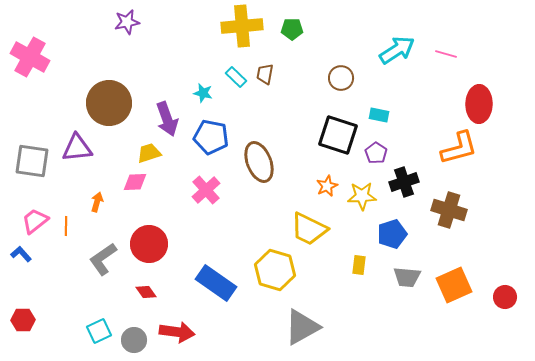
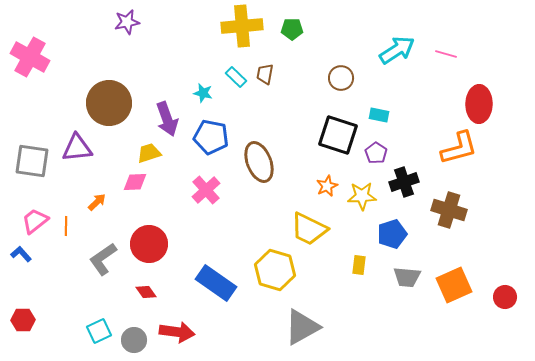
orange arrow at (97, 202): rotated 30 degrees clockwise
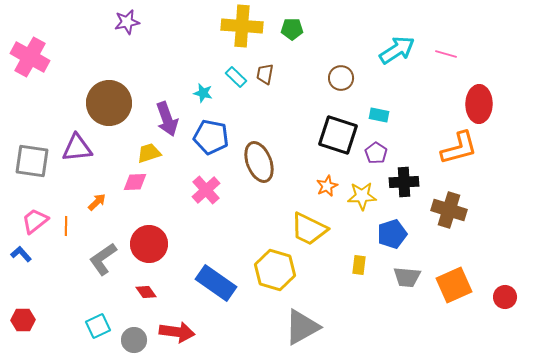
yellow cross at (242, 26): rotated 9 degrees clockwise
black cross at (404, 182): rotated 16 degrees clockwise
cyan square at (99, 331): moved 1 px left, 5 px up
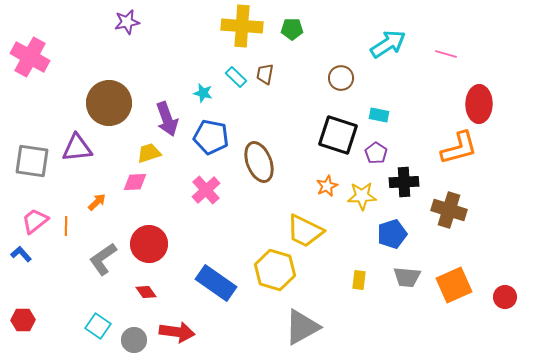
cyan arrow at (397, 50): moved 9 px left, 6 px up
yellow trapezoid at (309, 229): moved 4 px left, 2 px down
yellow rectangle at (359, 265): moved 15 px down
cyan square at (98, 326): rotated 30 degrees counterclockwise
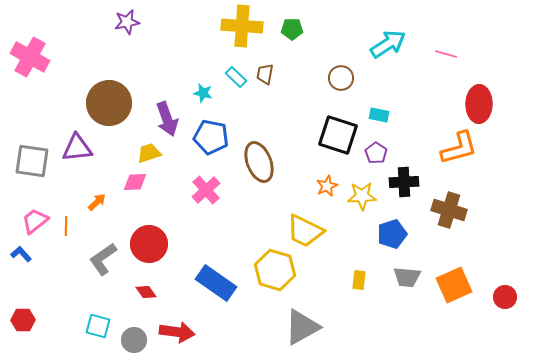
cyan square at (98, 326): rotated 20 degrees counterclockwise
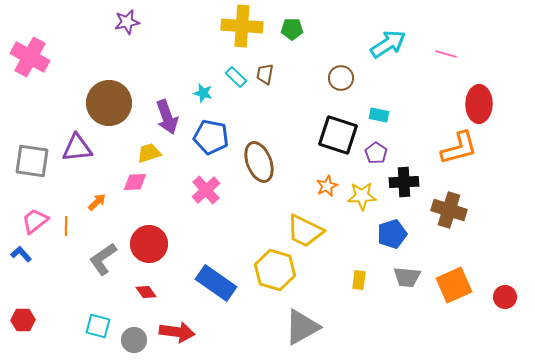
purple arrow at (167, 119): moved 2 px up
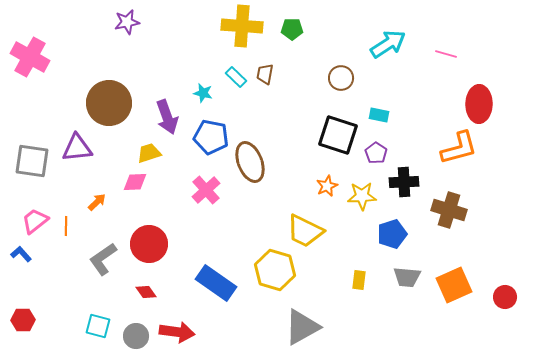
brown ellipse at (259, 162): moved 9 px left
gray circle at (134, 340): moved 2 px right, 4 px up
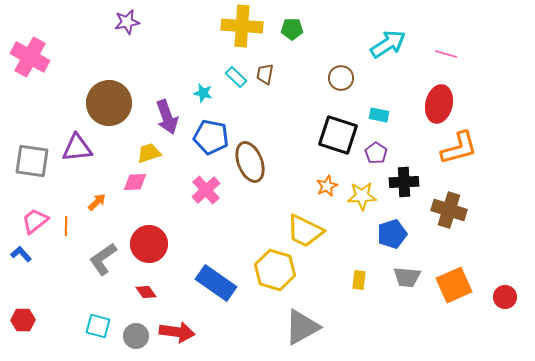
red ellipse at (479, 104): moved 40 px left; rotated 12 degrees clockwise
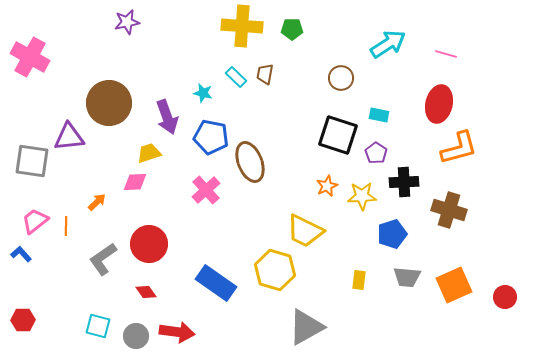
purple triangle at (77, 148): moved 8 px left, 11 px up
gray triangle at (302, 327): moved 4 px right
